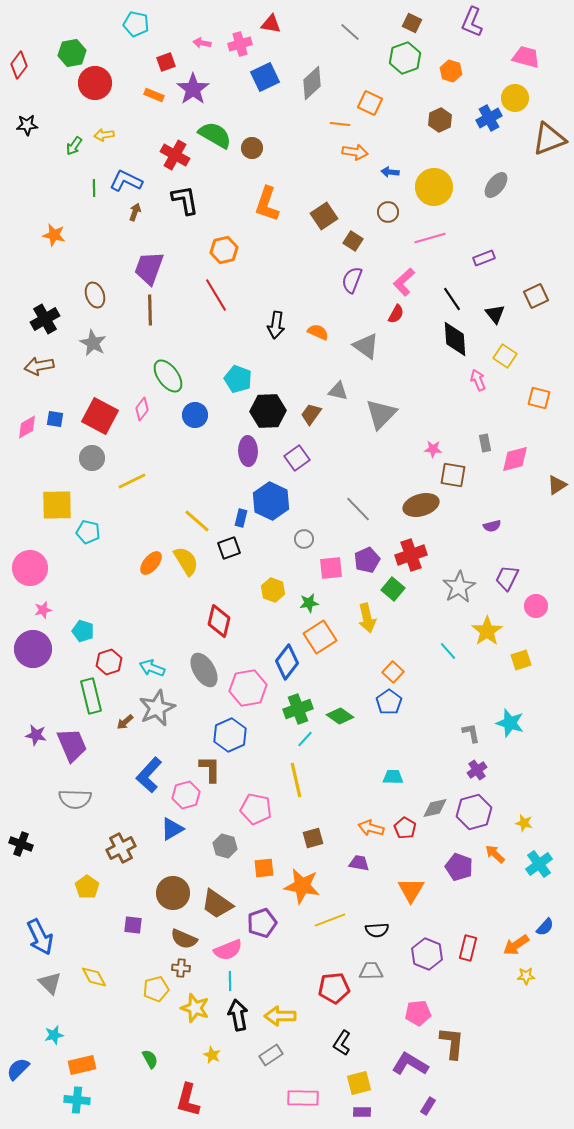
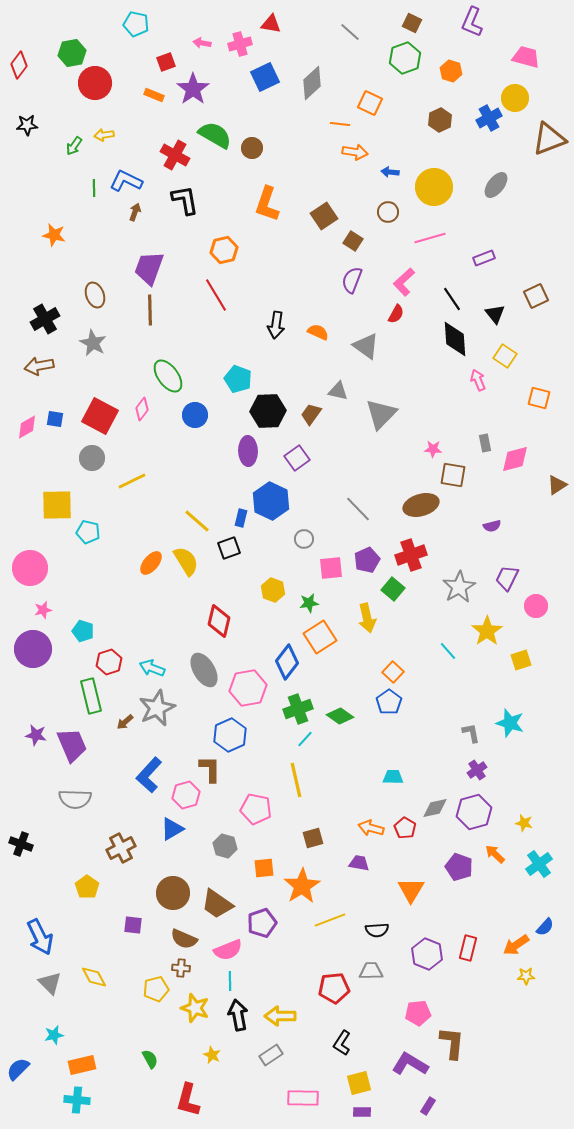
orange star at (302, 886): rotated 30 degrees clockwise
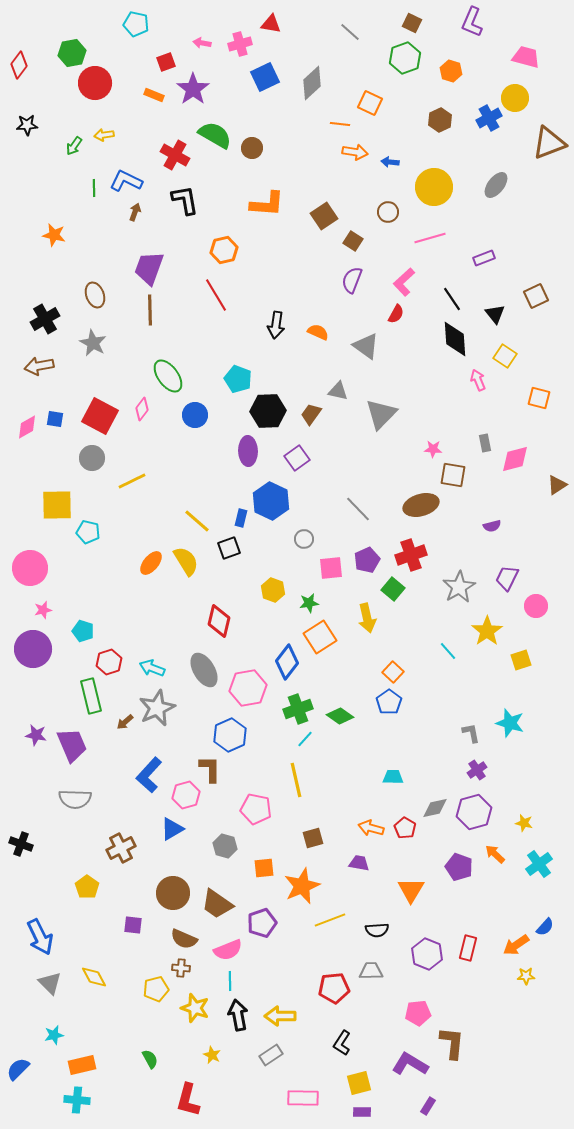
brown triangle at (549, 139): moved 4 px down
blue arrow at (390, 172): moved 10 px up
orange L-shape at (267, 204): rotated 105 degrees counterclockwise
orange star at (302, 886): rotated 9 degrees clockwise
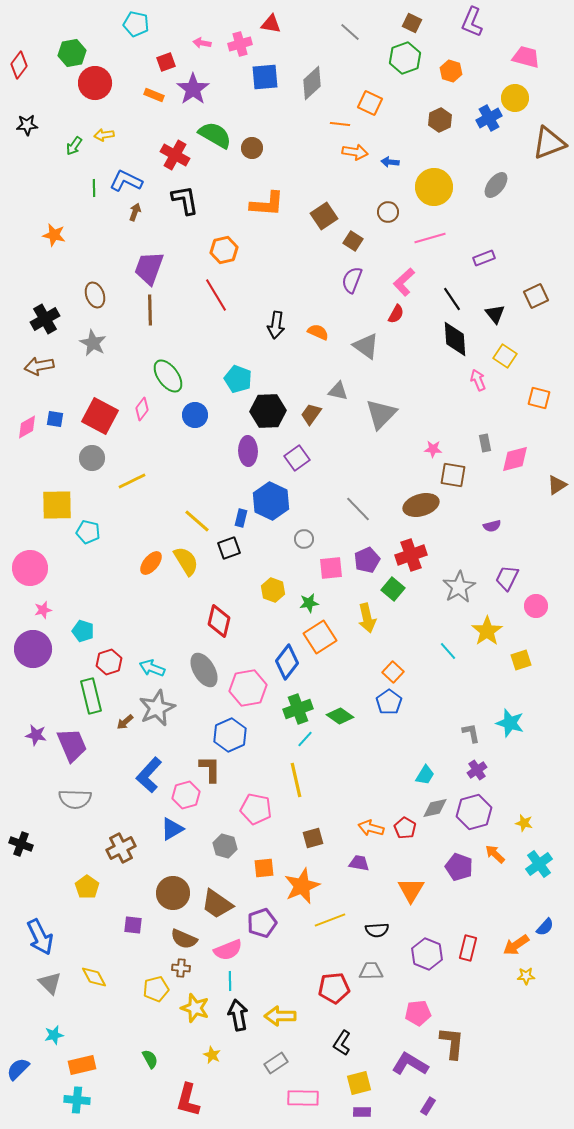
blue square at (265, 77): rotated 20 degrees clockwise
cyan trapezoid at (393, 777): moved 32 px right, 2 px up; rotated 120 degrees clockwise
gray rectangle at (271, 1055): moved 5 px right, 8 px down
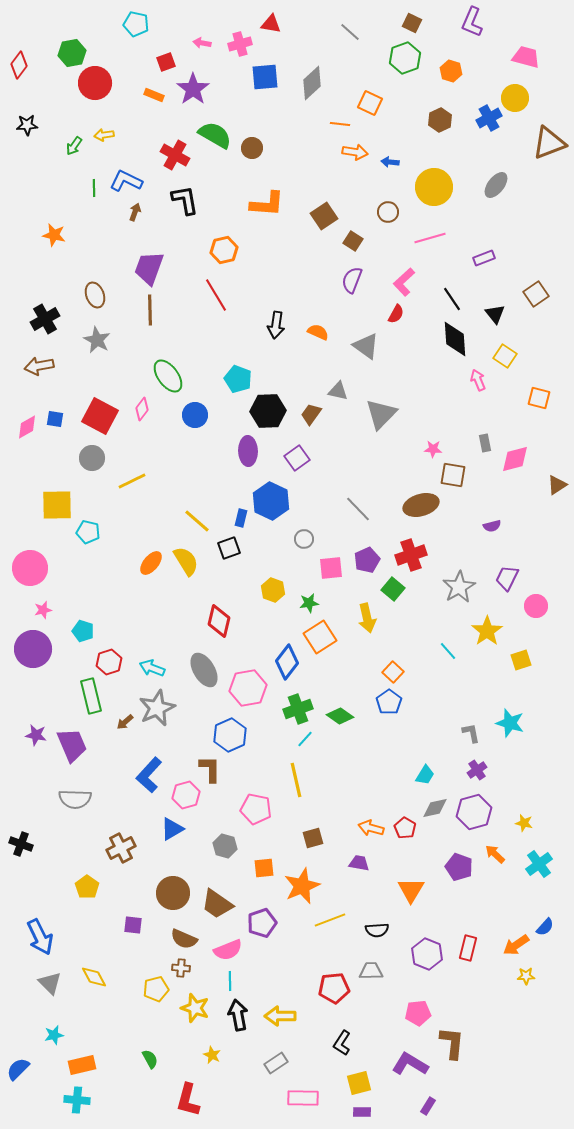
brown square at (536, 296): moved 2 px up; rotated 10 degrees counterclockwise
gray star at (93, 343): moved 4 px right, 3 px up
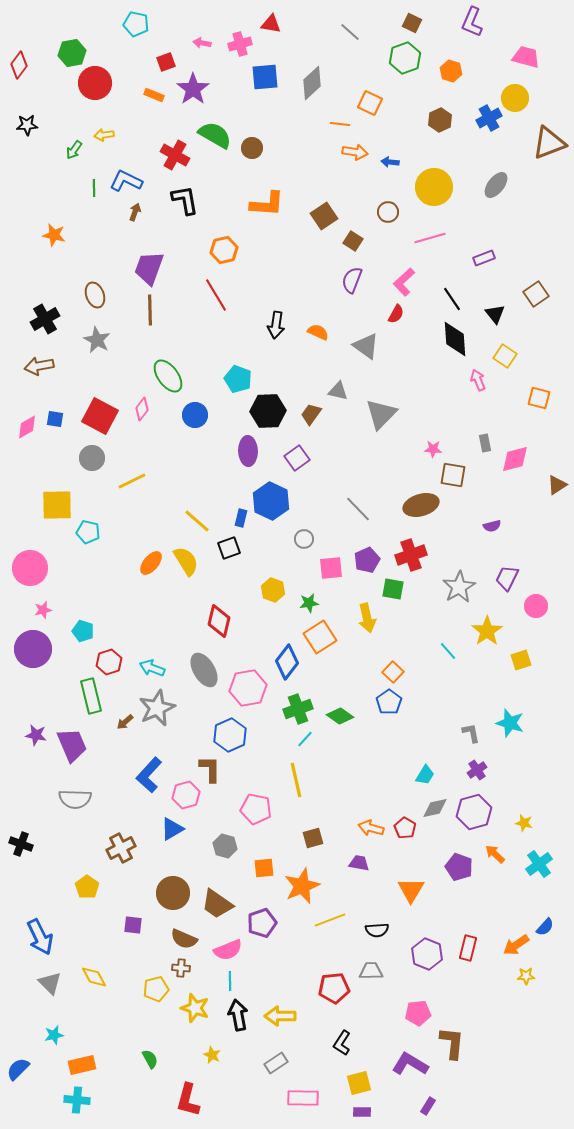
green arrow at (74, 146): moved 4 px down
green square at (393, 589): rotated 30 degrees counterclockwise
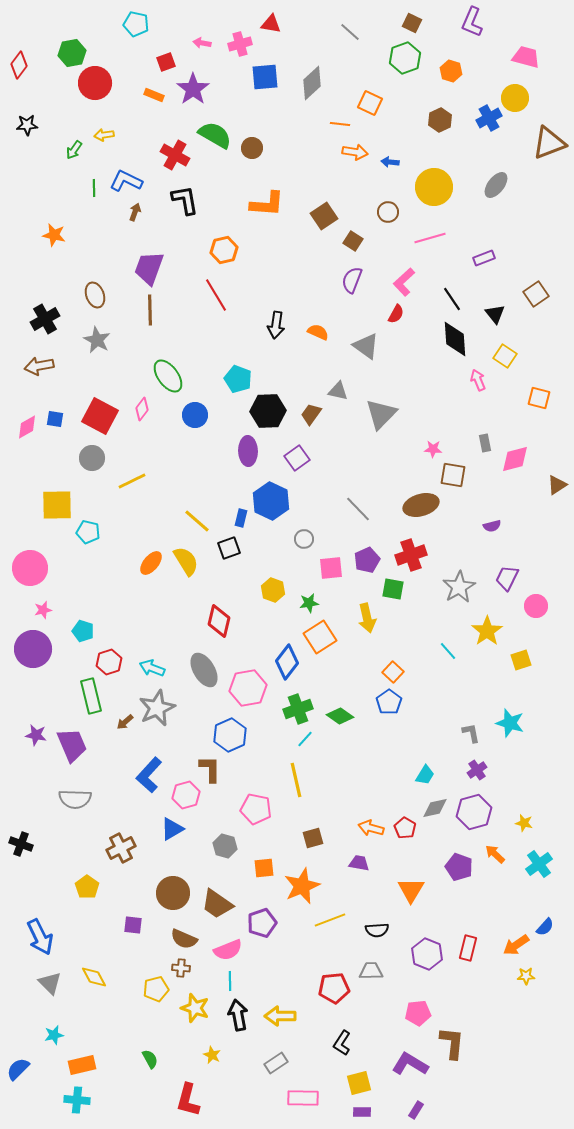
purple rectangle at (428, 1106): moved 12 px left, 4 px down
